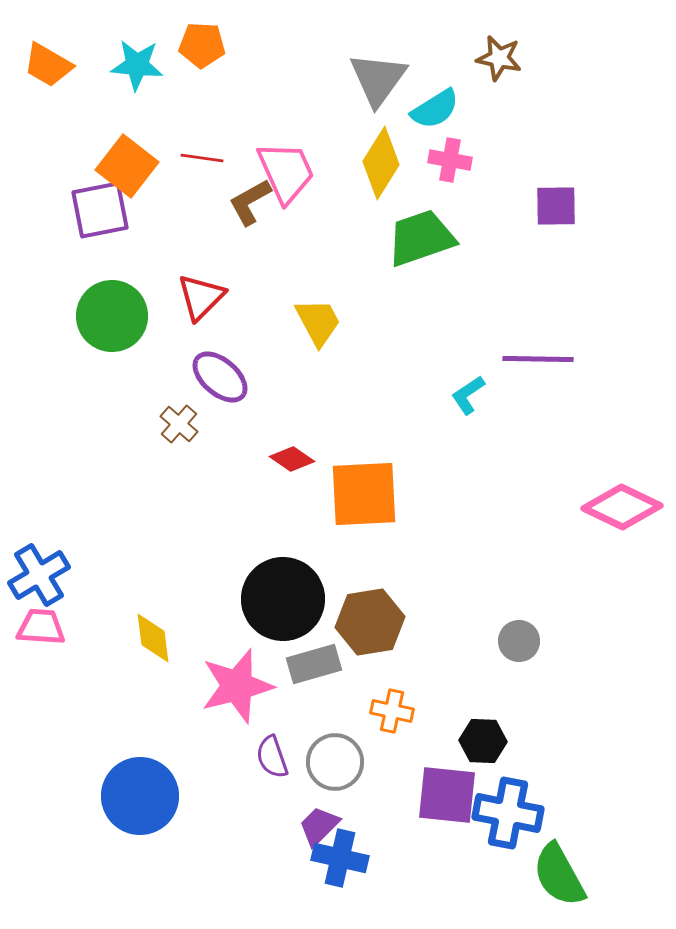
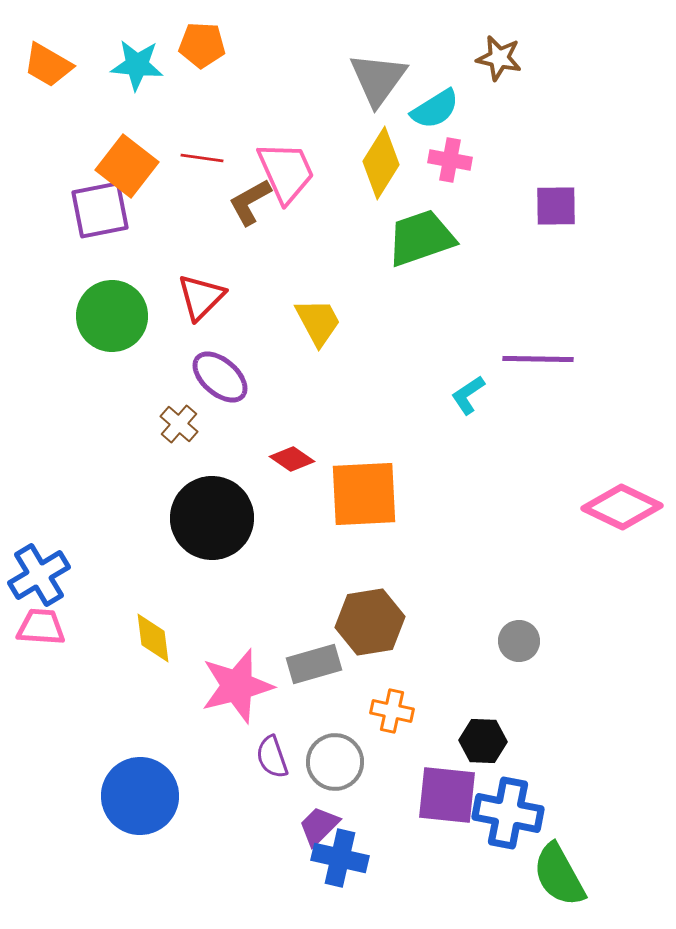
black circle at (283, 599): moved 71 px left, 81 px up
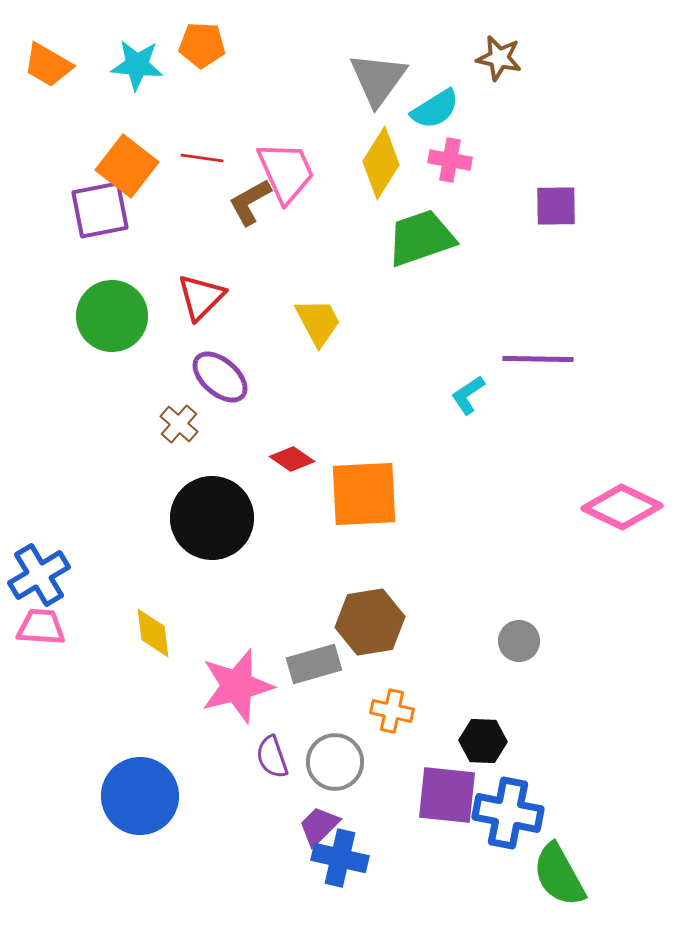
yellow diamond at (153, 638): moved 5 px up
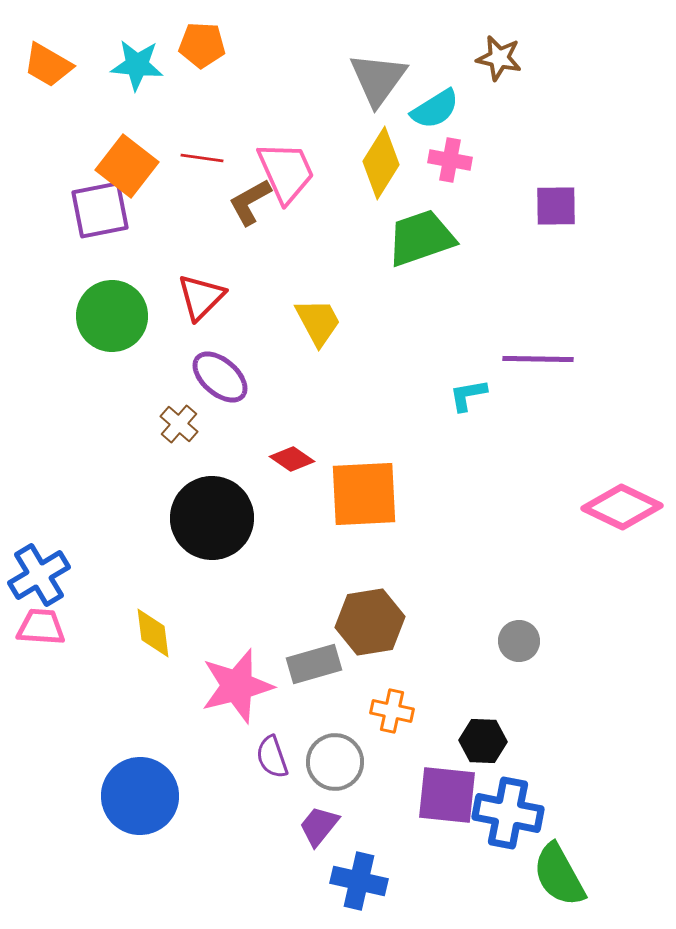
cyan L-shape at (468, 395): rotated 24 degrees clockwise
purple trapezoid at (319, 826): rotated 6 degrees counterclockwise
blue cross at (340, 858): moved 19 px right, 23 px down
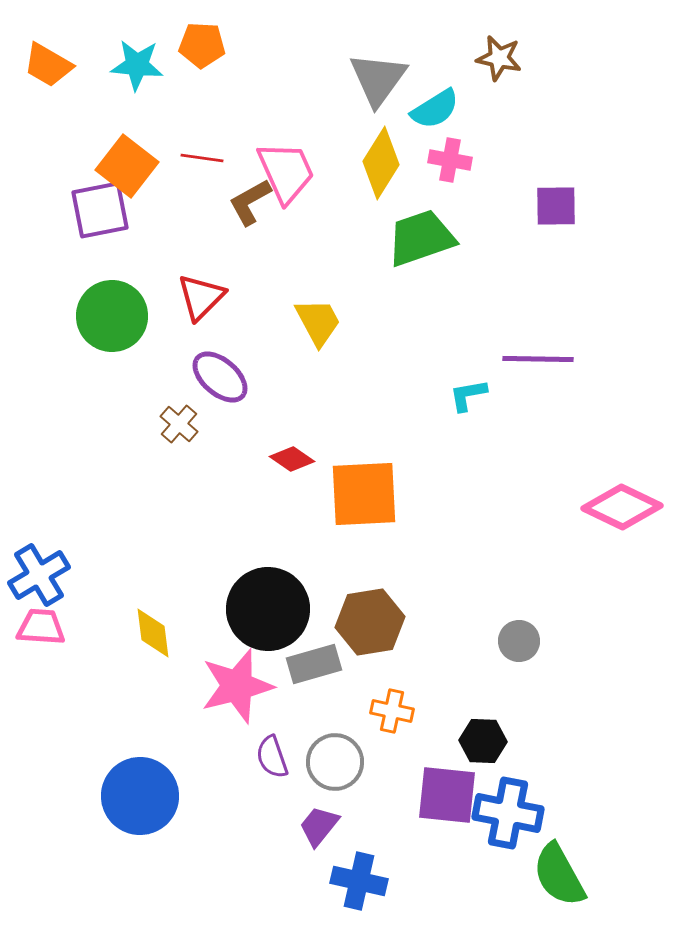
black circle at (212, 518): moved 56 px right, 91 px down
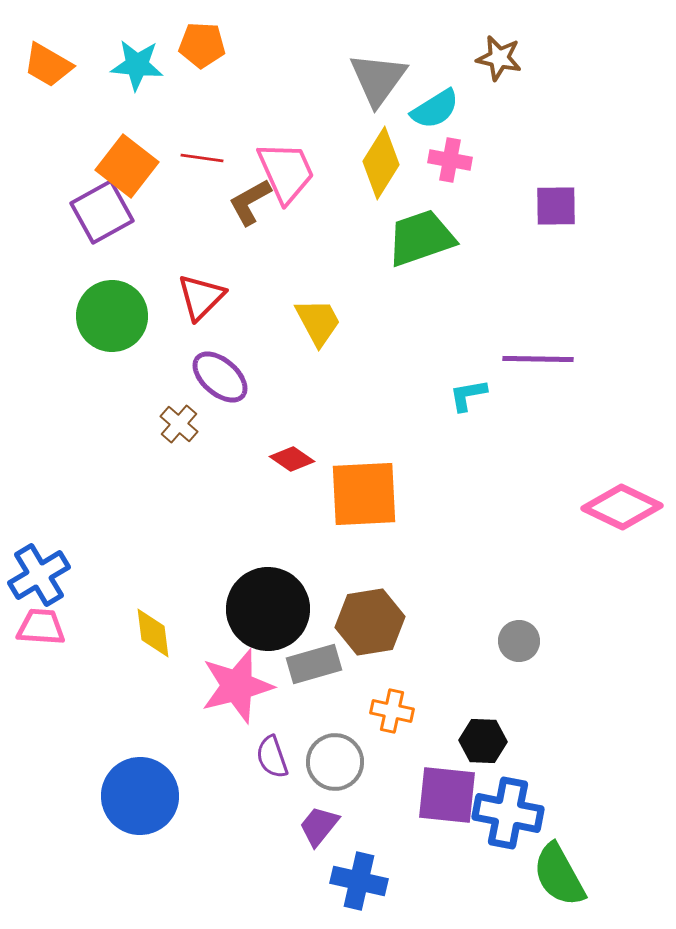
purple square at (100, 210): moved 2 px right, 2 px down; rotated 18 degrees counterclockwise
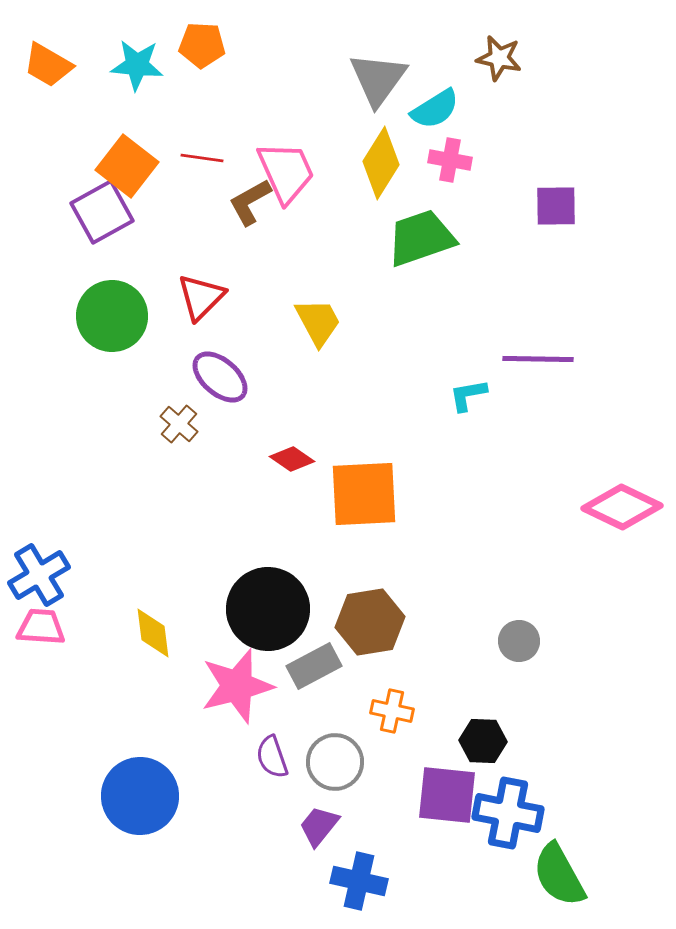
gray rectangle at (314, 664): moved 2 px down; rotated 12 degrees counterclockwise
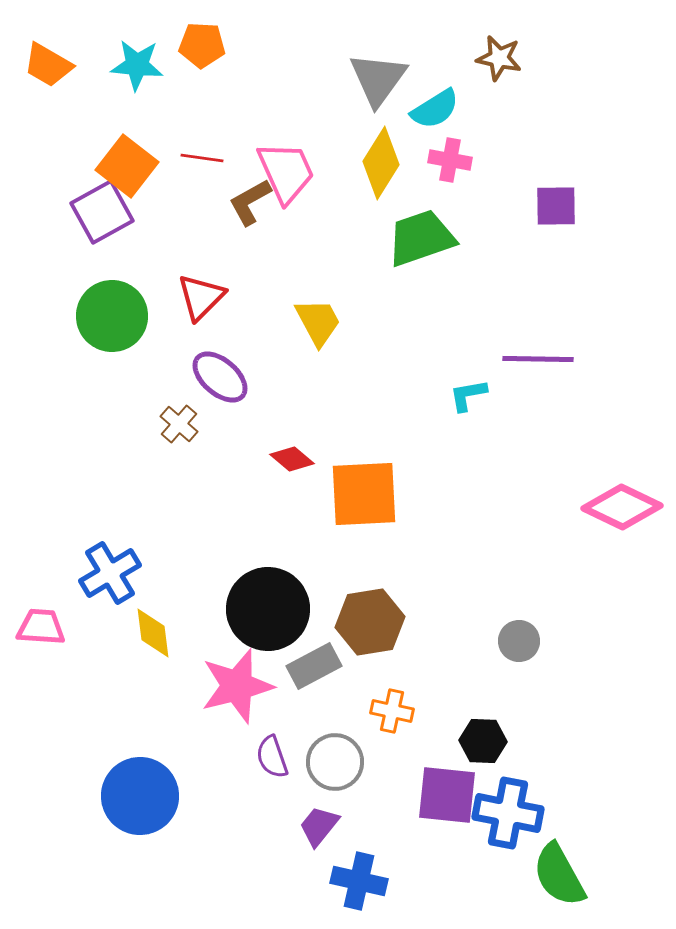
red diamond at (292, 459): rotated 6 degrees clockwise
blue cross at (39, 575): moved 71 px right, 2 px up
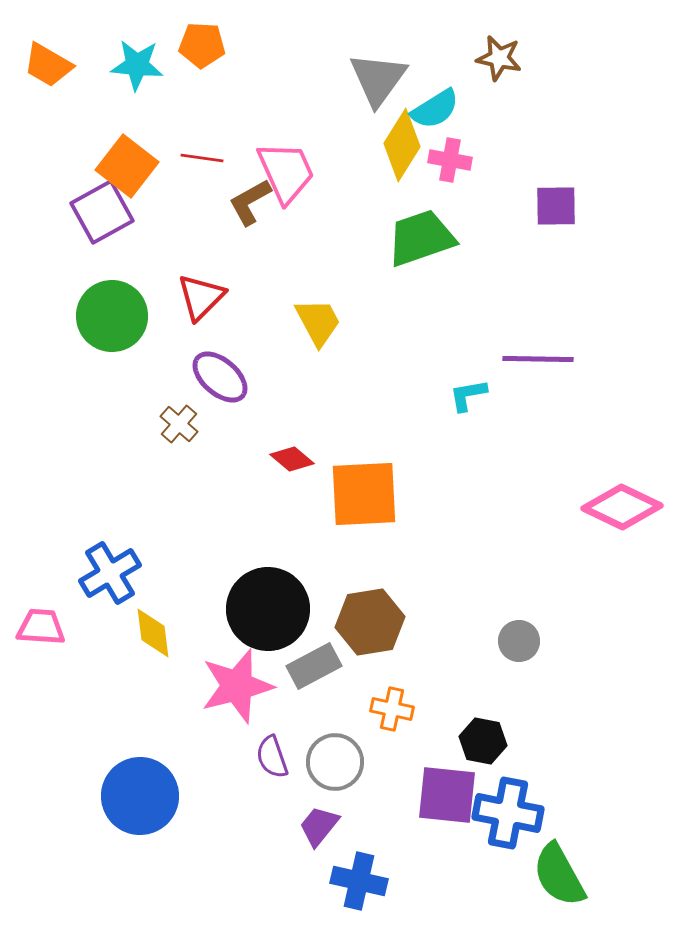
yellow diamond at (381, 163): moved 21 px right, 18 px up
orange cross at (392, 711): moved 2 px up
black hexagon at (483, 741): rotated 9 degrees clockwise
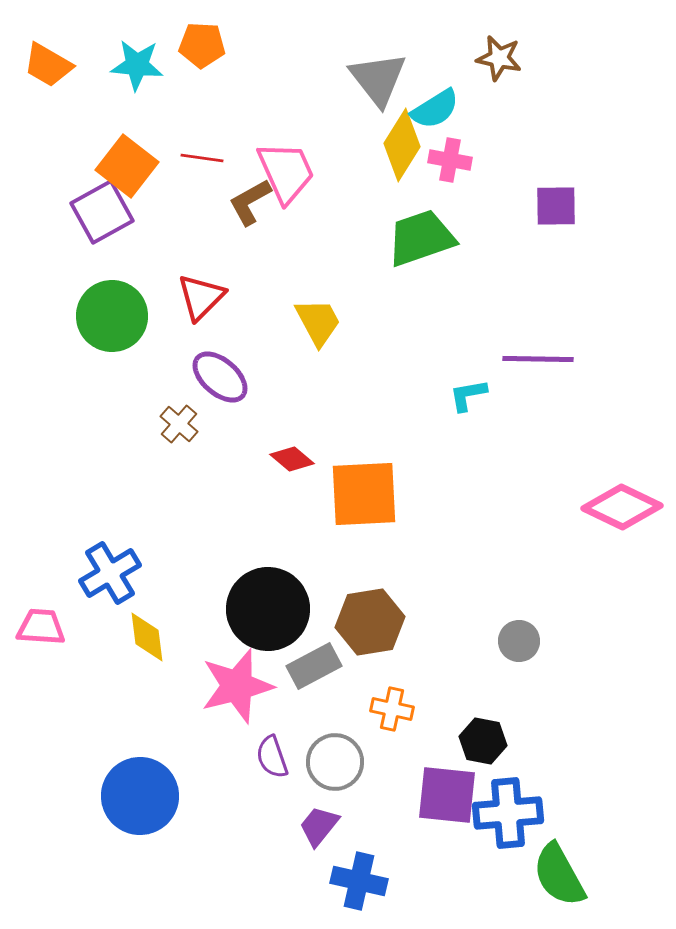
gray triangle at (378, 79): rotated 14 degrees counterclockwise
yellow diamond at (153, 633): moved 6 px left, 4 px down
blue cross at (508, 813): rotated 16 degrees counterclockwise
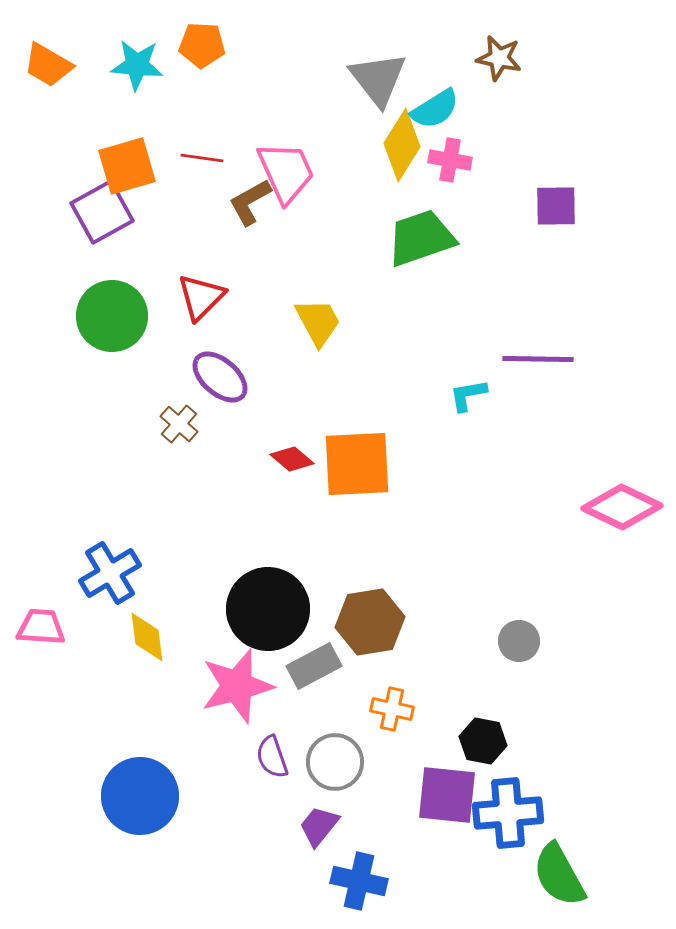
orange square at (127, 166): rotated 36 degrees clockwise
orange square at (364, 494): moved 7 px left, 30 px up
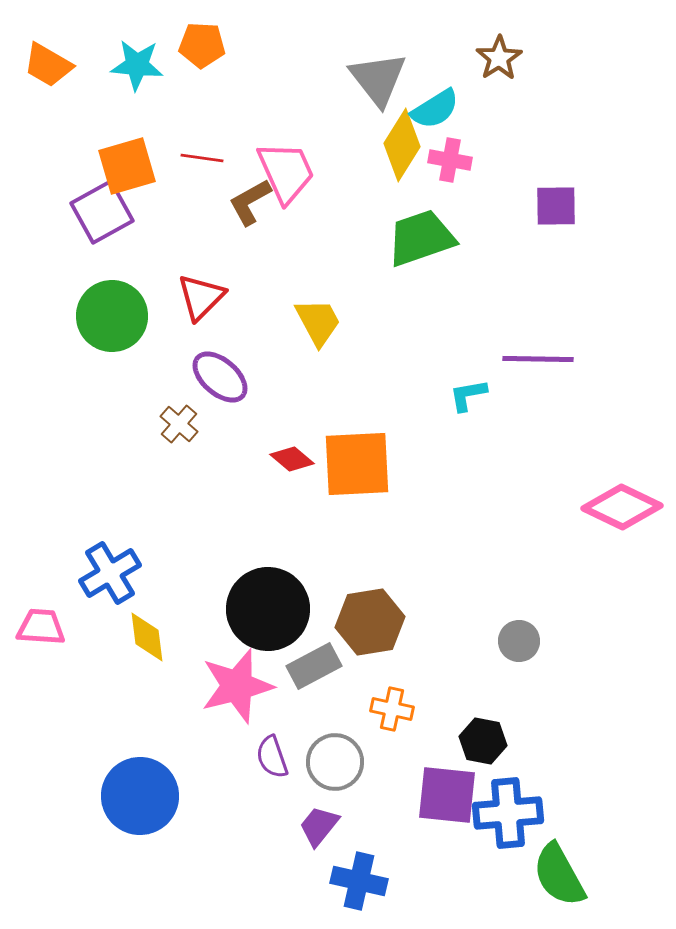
brown star at (499, 58): rotated 27 degrees clockwise
